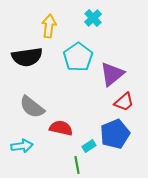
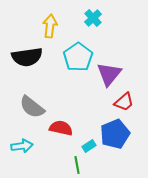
yellow arrow: moved 1 px right
purple triangle: moved 3 px left; rotated 12 degrees counterclockwise
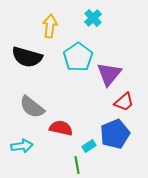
black semicircle: rotated 24 degrees clockwise
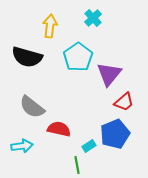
red semicircle: moved 2 px left, 1 px down
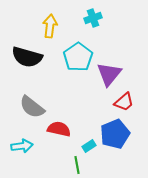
cyan cross: rotated 24 degrees clockwise
